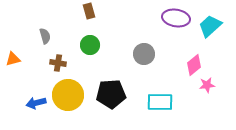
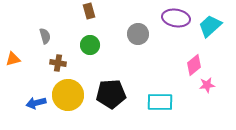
gray circle: moved 6 px left, 20 px up
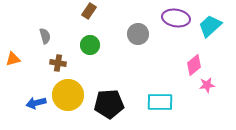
brown rectangle: rotated 49 degrees clockwise
black pentagon: moved 2 px left, 10 px down
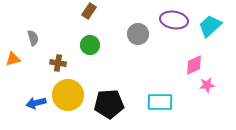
purple ellipse: moved 2 px left, 2 px down
gray semicircle: moved 12 px left, 2 px down
pink diamond: rotated 15 degrees clockwise
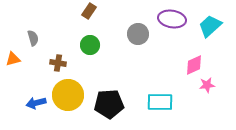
purple ellipse: moved 2 px left, 1 px up
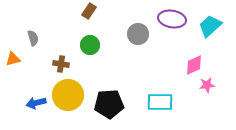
brown cross: moved 3 px right, 1 px down
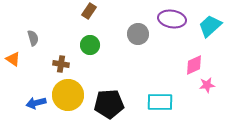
orange triangle: rotated 49 degrees clockwise
